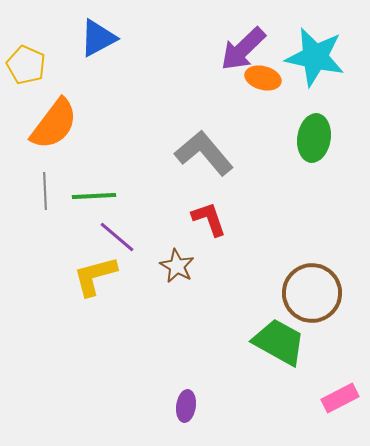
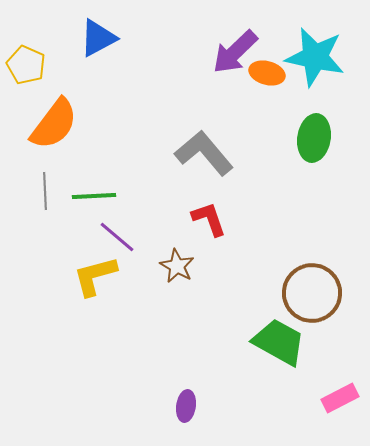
purple arrow: moved 8 px left, 3 px down
orange ellipse: moved 4 px right, 5 px up
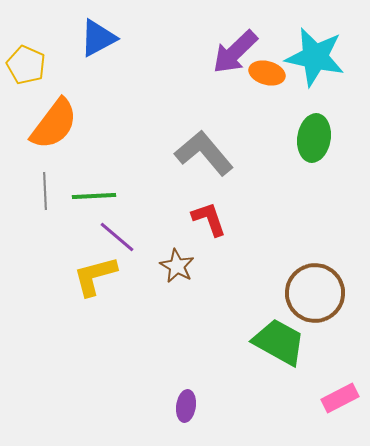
brown circle: moved 3 px right
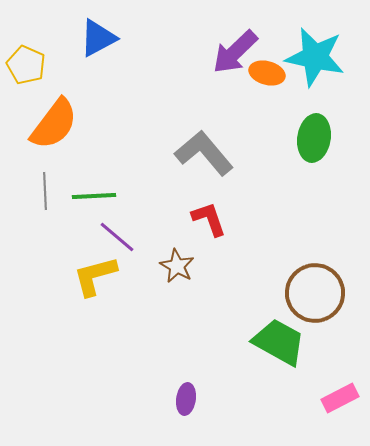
purple ellipse: moved 7 px up
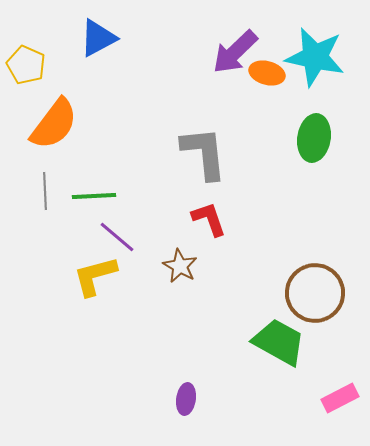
gray L-shape: rotated 34 degrees clockwise
brown star: moved 3 px right
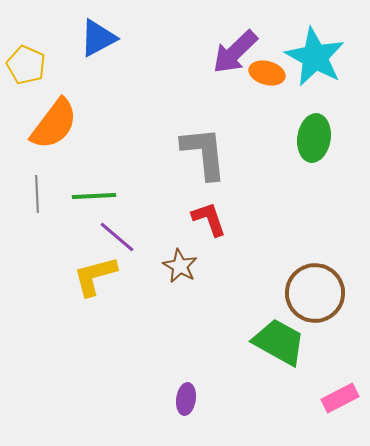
cyan star: rotated 16 degrees clockwise
gray line: moved 8 px left, 3 px down
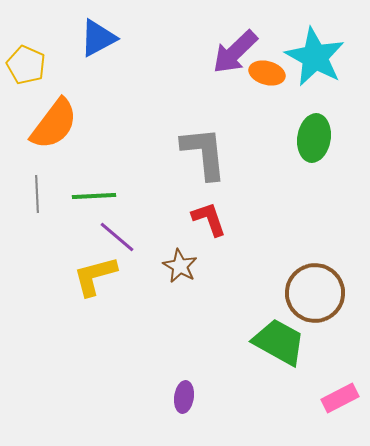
purple ellipse: moved 2 px left, 2 px up
